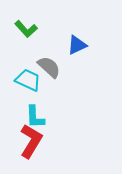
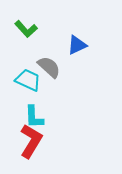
cyan L-shape: moved 1 px left
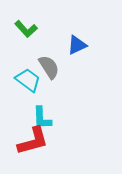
gray semicircle: rotated 15 degrees clockwise
cyan trapezoid: rotated 12 degrees clockwise
cyan L-shape: moved 8 px right, 1 px down
red L-shape: moved 2 px right; rotated 44 degrees clockwise
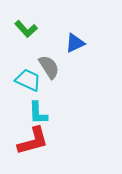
blue triangle: moved 2 px left, 2 px up
cyan trapezoid: rotated 12 degrees counterclockwise
cyan L-shape: moved 4 px left, 5 px up
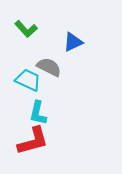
blue triangle: moved 2 px left, 1 px up
gray semicircle: rotated 30 degrees counterclockwise
cyan L-shape: rotated 15 degrees clockwise
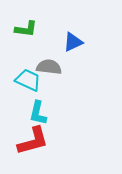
green L-shape: rotated 40 degrees counterclockwise
gray semicircle: rotated 20 degrees counterclockwise
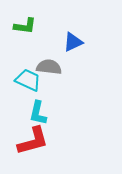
green L-shape: moved 1 px left, 3 px up
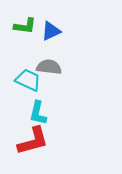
blue triangle: moved 22 px left, 11 px up
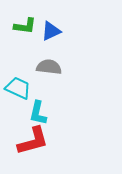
cyan trapezoid: moved 10 px left, 8 px down
